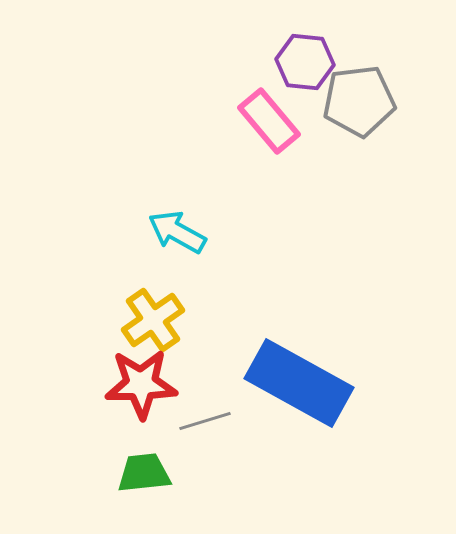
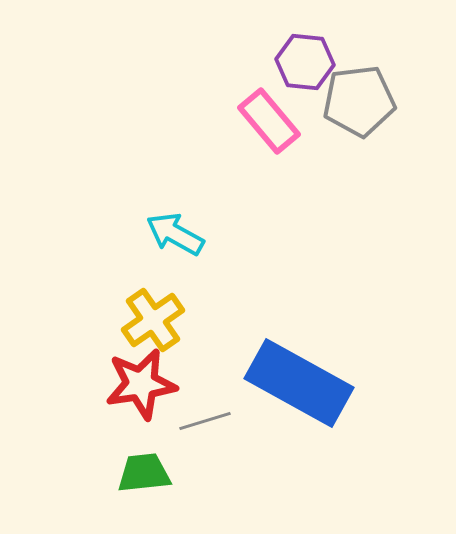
cyan arrow: moved 2 px left, 2 px down
red star: rotated 8 degrees counterclockwise
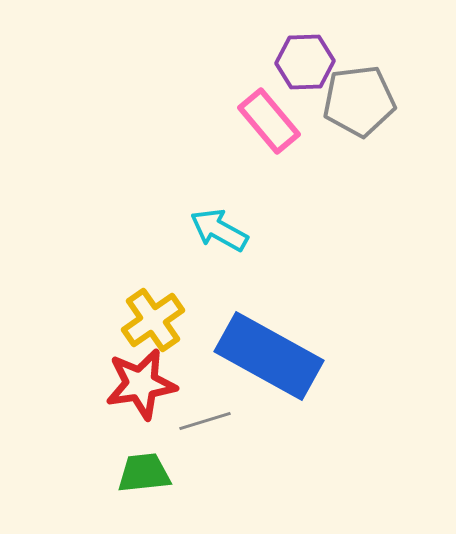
purple hexagon: rotated 8 degrees counterclockwise
cyan arrow: moved 44 px right, 4 px up
blue rectangle: moved 30 px left, 27 px up
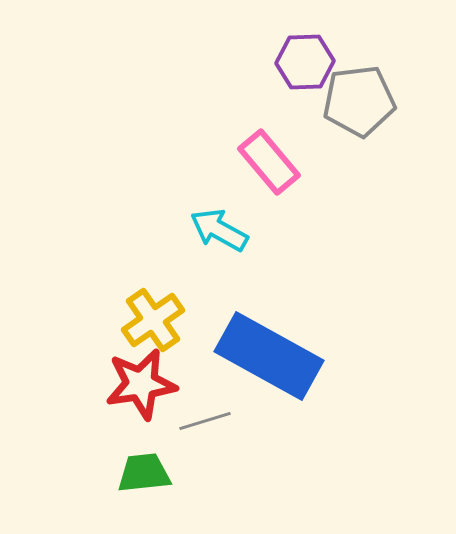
pink rectangle: moved 41 px down
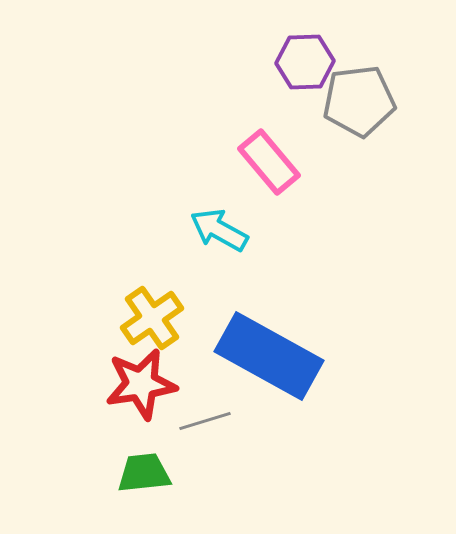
yellow cross: moved 1 px left, 2 px up
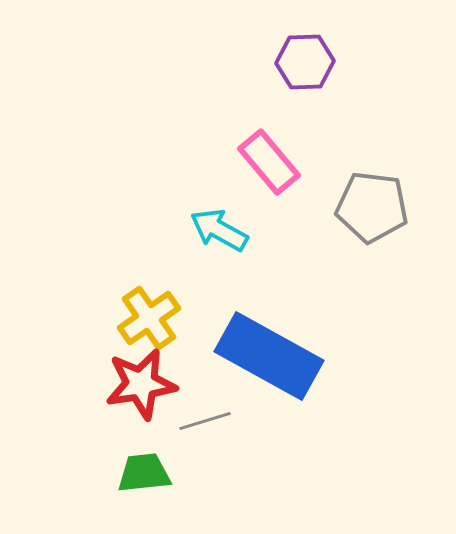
gray pentagon: moved 13 px right, 106 px down; rotated 14 degrees clockwise
yellow cross: moved 3 px left
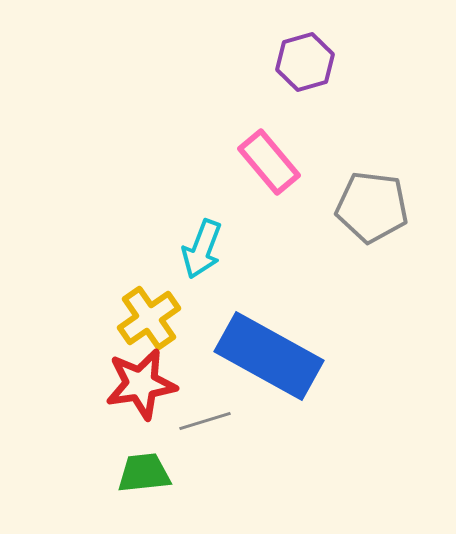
purple hexagon: rotated 14 degrees counterclockwise
cyan arrow: moved 17 px left, 19 px down; rotated 98 degrees counterclockwise
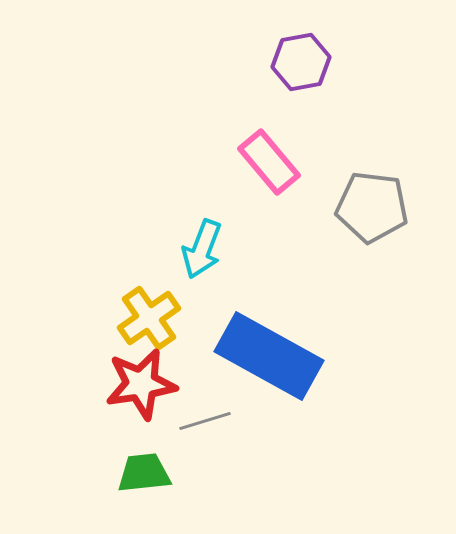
purple hexagon: moved 4 px left; rotated 6 degrees clockwise
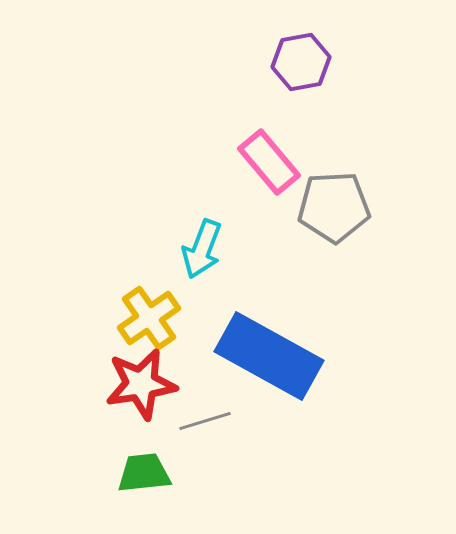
gray pentagon: moved 38 px left; rotated 10 degrees counterclockwise
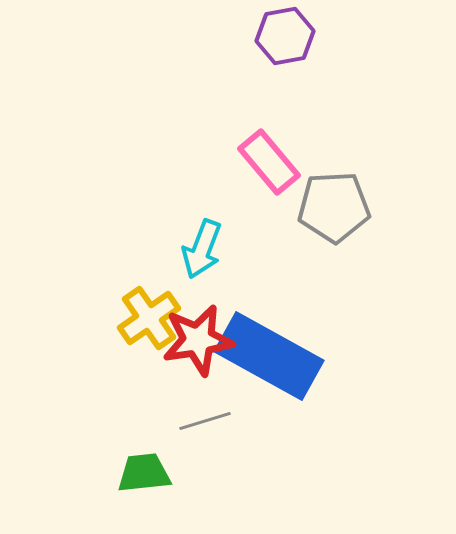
purple hexagon: moved 16 px left, 26 px up
red star: moved 57 px right, 44 px up
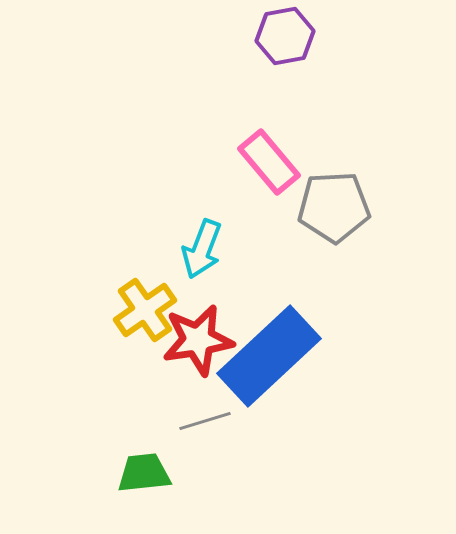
yellow cross: moved 4 px left, 8 px up
blue rectangle: rotated 72 degrees counterclockwise
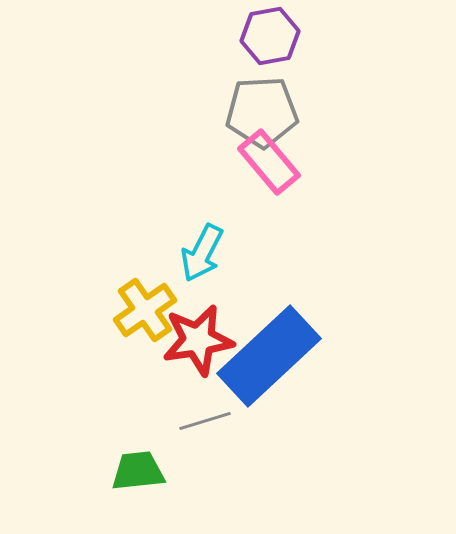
purple hexagon: moved 15 px left
gray pentagon: moved 72 px left, 95 px up
cyan arrow: moved 4 px down; rotated 6 degrees clockwise
green trapezoid: moved 6 px left, 2 px up
